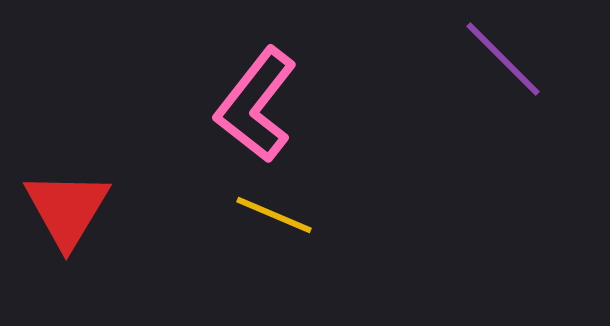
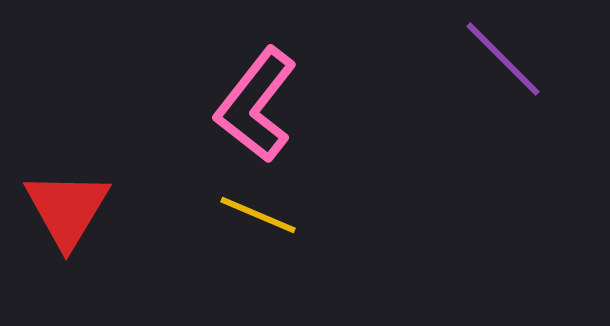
yellow line: moved 16 px left
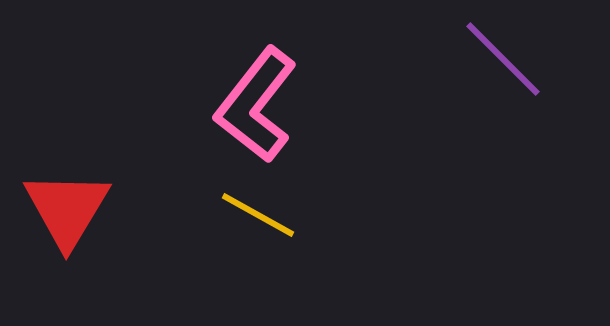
yellow line: rotated 6 degrees clockwise
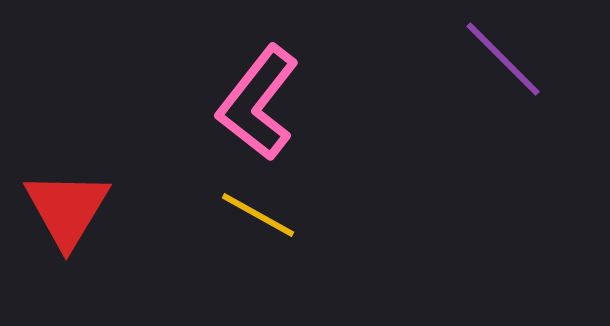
pink L-shape: moved 2 px right, 2 px up
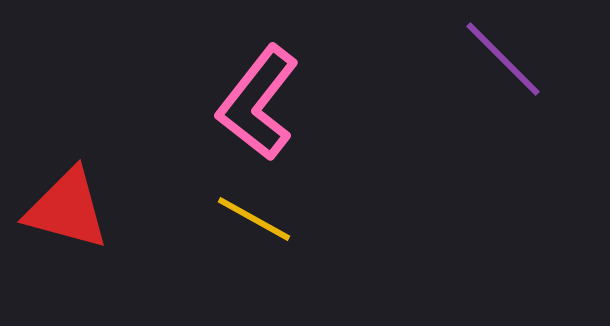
red triangle: rotated 46 degrees counterclockwise
yellow line: moved 4 px left, 4 px down
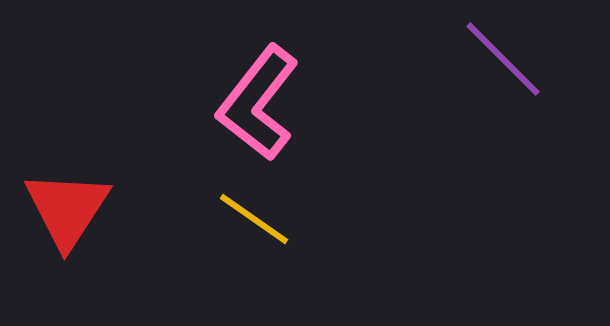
red triangle: rotated 48 degrees clockwise
yellow line: rotated 6 degrees clockwise
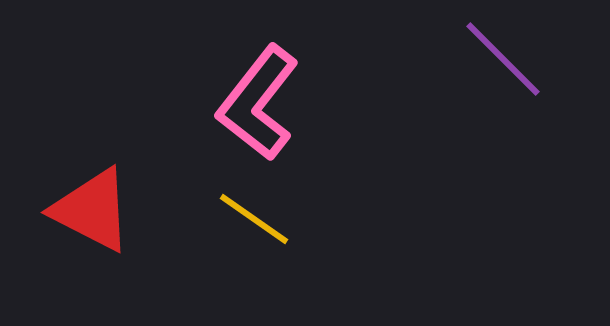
red triangle: moved 25 px right, 1 px down; rotated 36 degrees counterclockwise
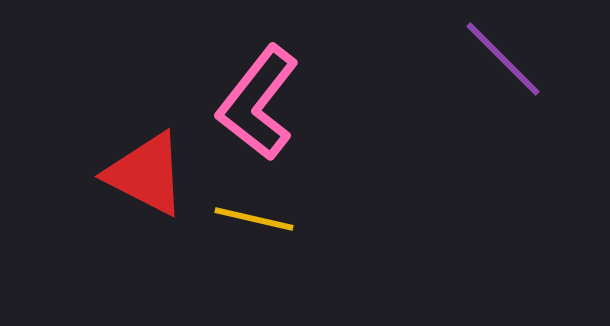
red triangle: moved 54 px right, 36 px up
yellow line: rotated 22 degrees counterclockwise
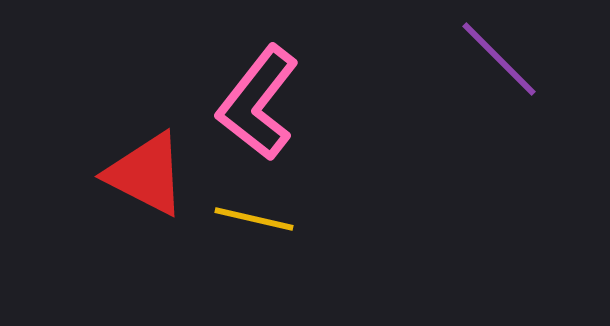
purple line: moved 4 px left
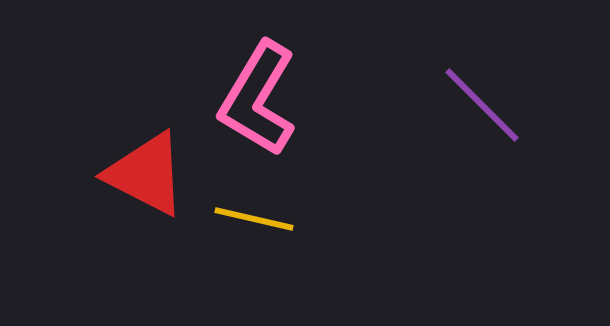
purple line: moved 17 px left, 46 px down
pink L-shape: moved 4 px up; rotated 7 degrees counterclockwise
